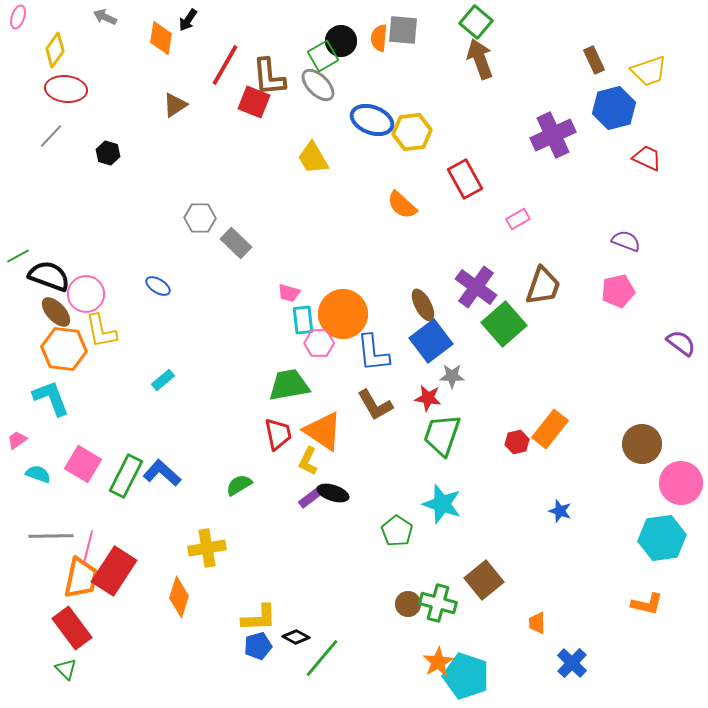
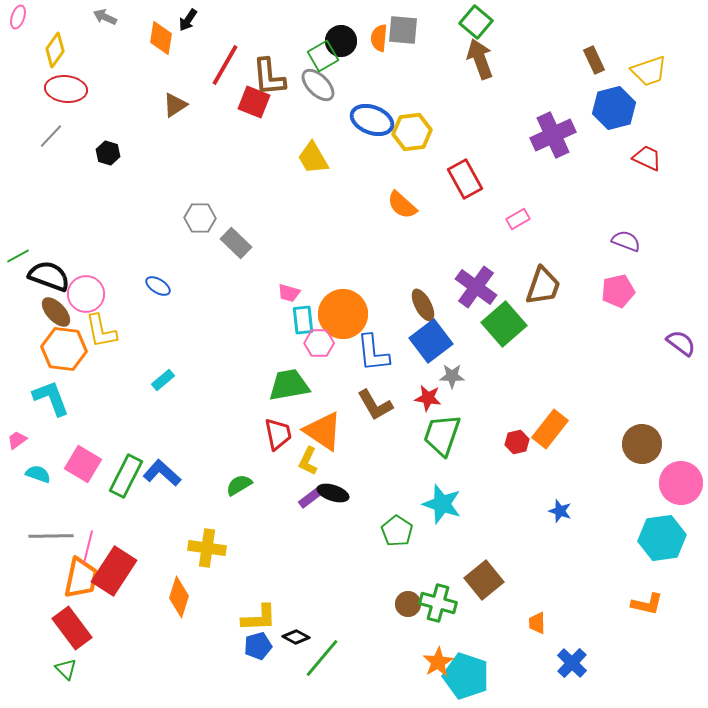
yellow cross at (207, 548): rotated 18 degrees clockwise
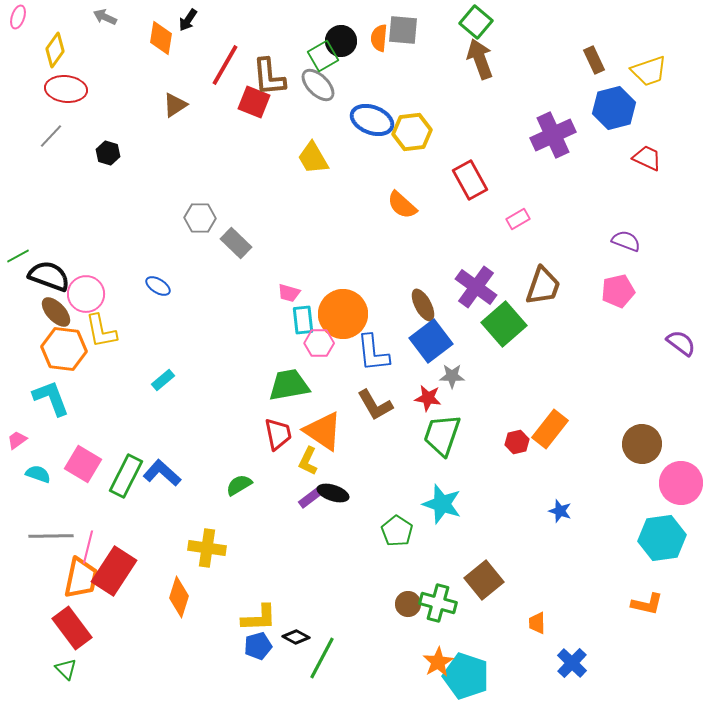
red rectangle at (465, 179): moved 5 px right, 1 px down
green line at (322, 658): rotated 12 degrees counterclockwise
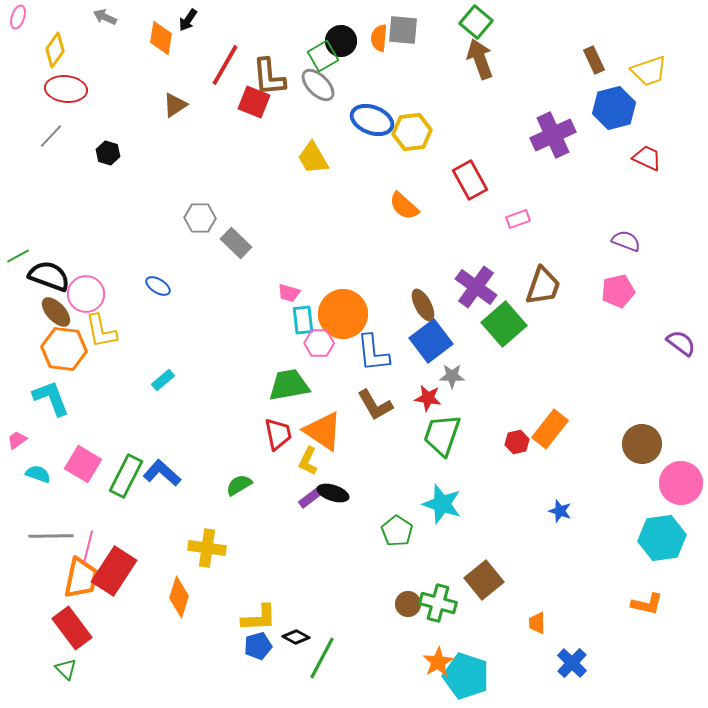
orange semicircle at (402, 205): moved 2 px right, 1 px down
pink rectangle at (518, 219): rotated 10 degrees clockwise
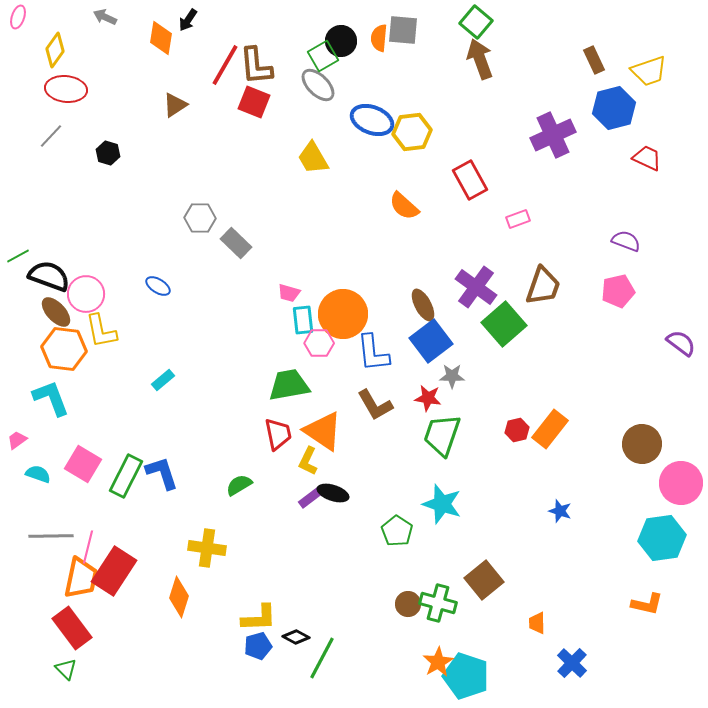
brown L-shape at (269, 77): moved 13 px left, 11 px up
red hexagon at (517, 442): moved 12 px up
blue L-shape at (162, 473): rotated 30 degrees clockwise
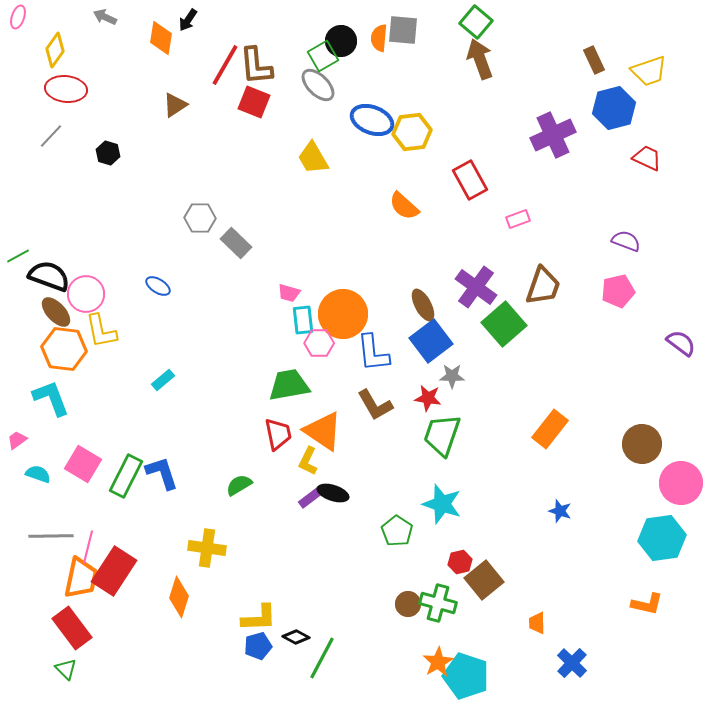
red hexagon at (517, 430): moved 57 px left, 132 px down
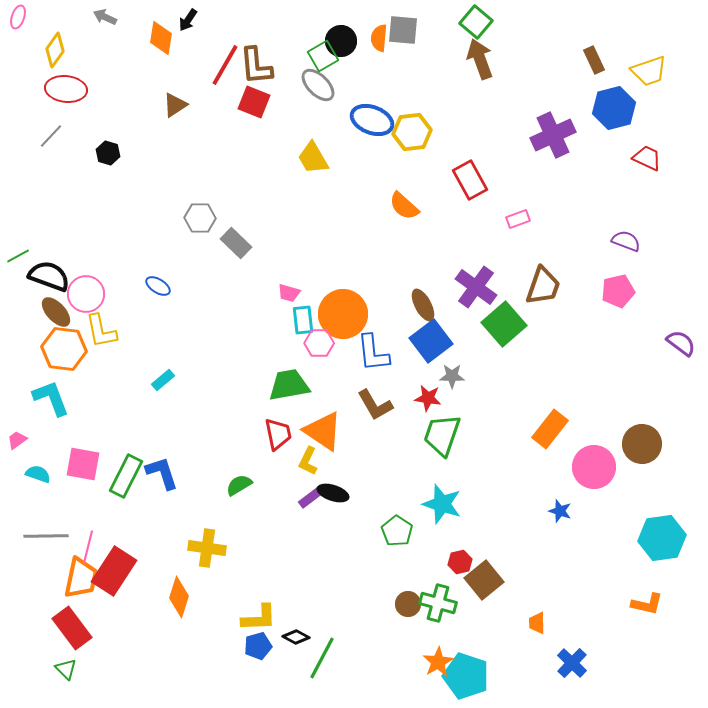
pink square at (83, 464): rotated 21 degrees counterclockwise
pink circle at (681, 483): moved 87 px left, 16 px up
gray line at (51, 536): moved 5 px left
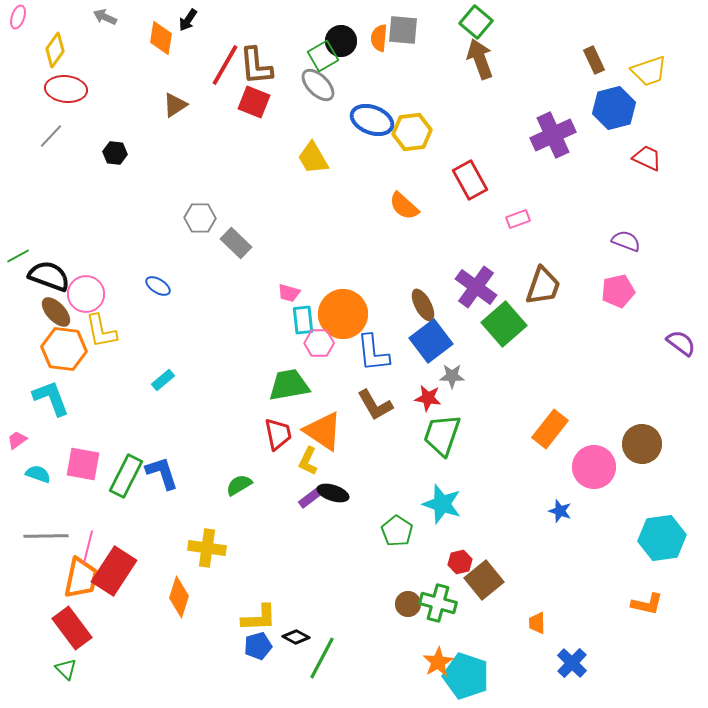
black hexagon at (108, 153): moved 7 px right; rotated 10 degrees counterclockwise
